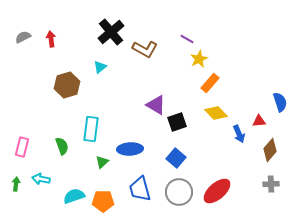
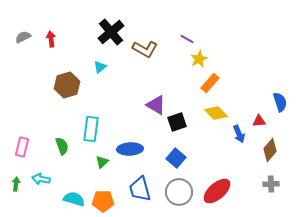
cyan semicircle: moved 3 px down; rotated 35 degrees clockwise
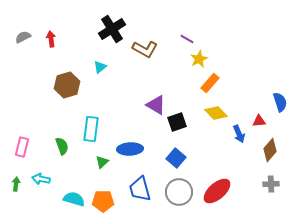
black cross: moved 1 px right, 3 px up; rotated 8 degrees clockwise
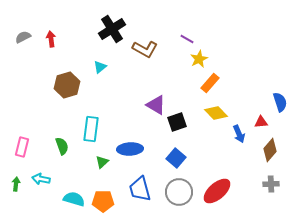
red triangle: moved 2 px right, 1 px down
